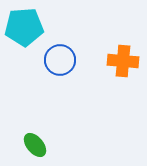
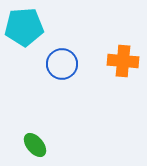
blue circle: moved 2 px right, 4 px down
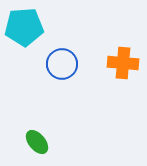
orange cross: moved 2 px down
green ellipse: moved 2 px right, 3 px up
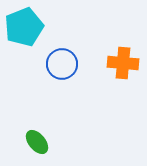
cyan pentagon: rotated 18 degrees counterclockwise
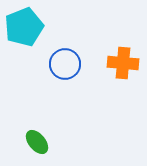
blue circle: moved 3 px right
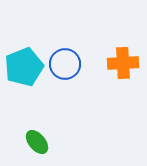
cyan pentagon: moved 40 px down
orange cross: rotated 8 degrees counterclockwise
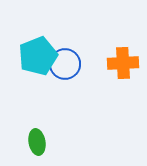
cyan pentagon: moved 14 px right, 11 px up
green ellipse: rotated 30 degrees clockwise
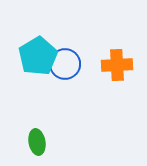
cyan pentagon: rotated 9 degrees counterclockwise
orange cross: moved 6 px left, 2 px down
